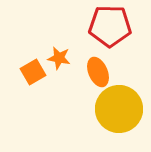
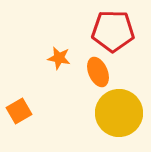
red pentagon: moved 3 px right, 5 px down
orange square: moved 14 px left, 39 px down
yellow circle: moved 4 px down
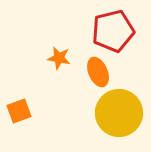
red pentagon: rotated 15 degrees counterclockwise
orange square: rotated 10 degrees clockwise
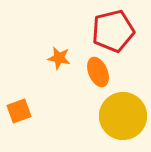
yellow circle: moved 4 px right, 3 px down
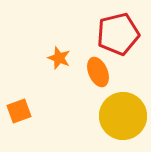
red pentagon: moved 5 px right, 3 px down
orange star: rotated 10 degrees clockwise
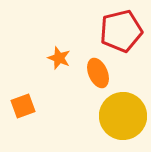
red pentagon: moved 3 px right, 3 px up
orange ellipse: moved 1 px down
orange square: moved 4 px right, 5 px up
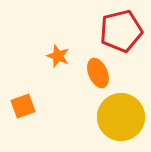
orange star: moved 1 px left, 2 px up
yellow circle: moved 2 px left, 1 px down
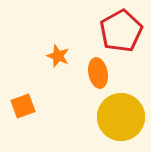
red pentagon: rotated 15 degrees counterclockwise
orange ellipse: rotated 12 degrees clockwise
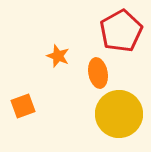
yellow circle: moved 2 px left, 3 px up
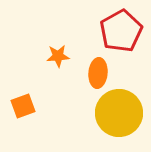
orange star: rotated 25 degrees counterclockwise
orange ellipse: rotated 16 degrees clockwise
yellow circle: moved 1 px up
